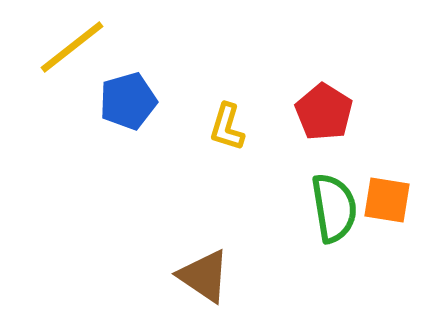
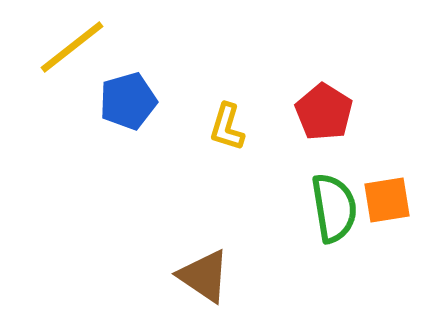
orange square: rotated 18 degrees counterclockwise
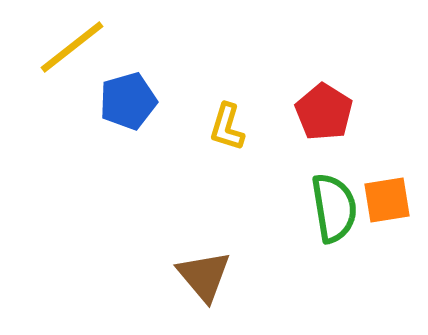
brown triangle: rotated 16 degrees clockwise
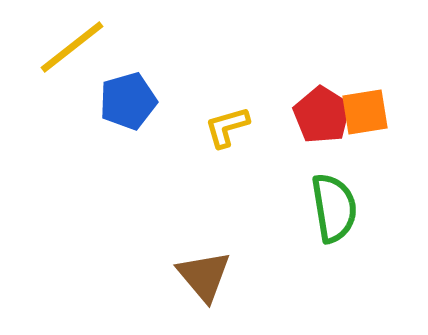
red pentagon: moved 2 px left, 3 px down
yellow L-shape: rotated 57 degrees clockwise
orange square: moved 22 px left, 88 px up
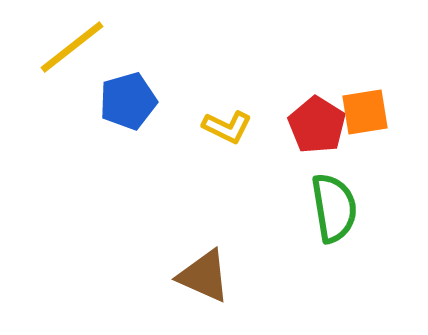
red pentagon: moved 5 px left, 10 px down
yellow L-shape: rotated 138 degrees counterclockwise
brown triangle: rotated 26 degrees counterclockwise
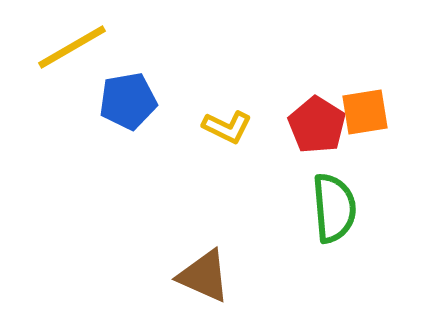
yellow line: rotated 8 degrees clockwise
blue pentagon: rotated 6 degrees clockwise
green semicircle: rotated 4 degrees clockwise
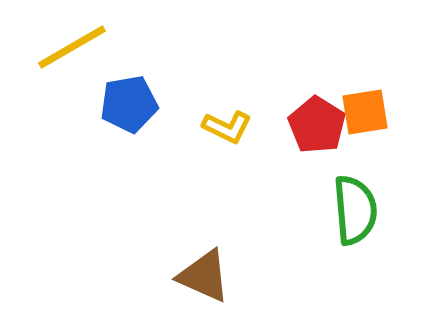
blue pentagon: moved 1 px right, 3 px down
green semicircle: moved 21 px right, 2 px down
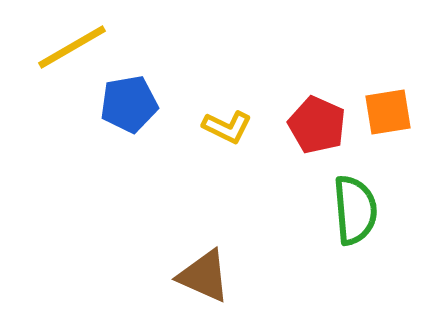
orange square: moved 23 px right
red pentagon: rotated 8 degrees counterclockwise
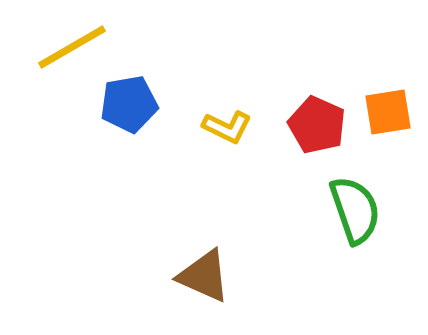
green semicircle: rotated 14 degrees counterclockwise
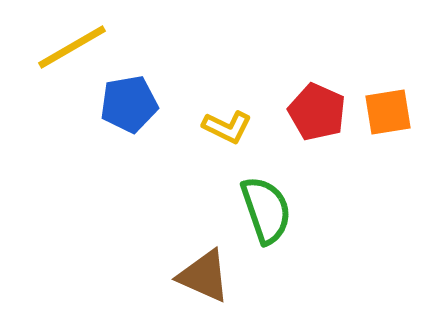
red pentagon: moved 13 px up
green semicircle: moved 89 px left
